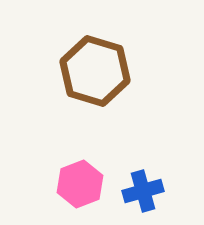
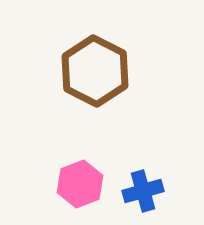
brown hexagon: rotated 10 degrees clockwise
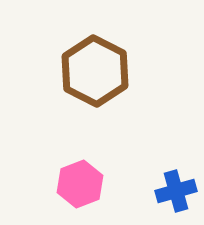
blue cross: moved 33 px right
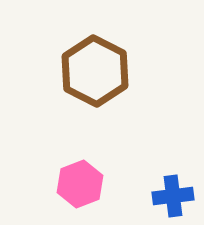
blue cross: moved 3 px left, 5 px down; rotated 9 degrees clockwise
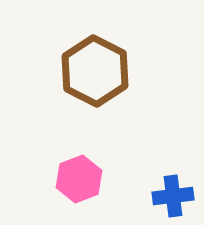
pink hexagon: moved 1 px left, 5 px up
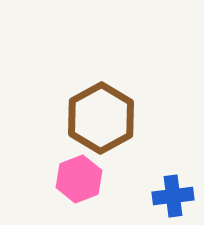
brown hexagon: moved 6 px right, 47 px down; rotated 4 degrees clockwise
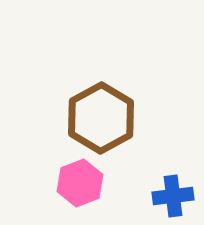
pink hexagon: moved 1 px right, 4 px down
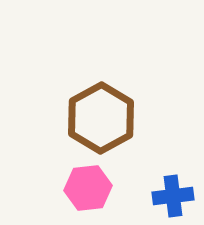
pink hexagon: moved 8 px right, 5 px down; rotated 15 degrees clockwise
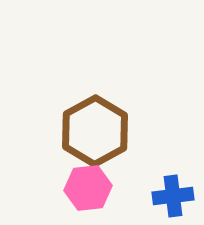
brown hexagon: moved 6 px left, 13 px down
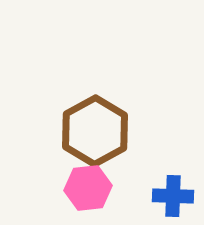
blue cross: rotated 9 degrees clockwise
